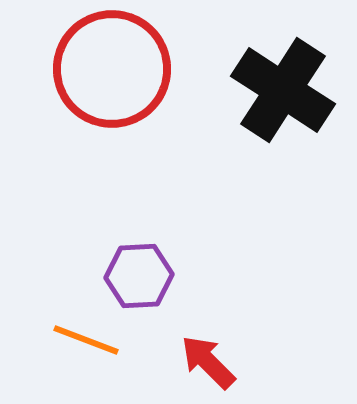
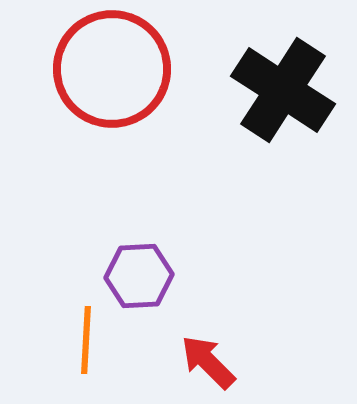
orange line: rotated 72 degrees clockwise
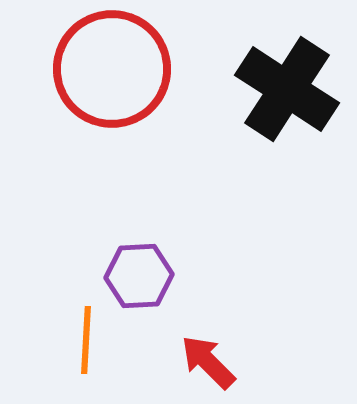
black cross: moved 4 px right, 1 px up
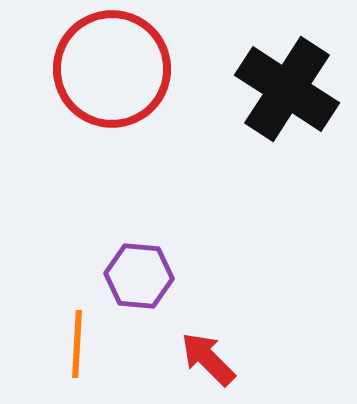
purple hexagon: rotated 8 degrees clockwise
orange line: moved 9 px left, 4 px down
red arrow: moved 3 px up
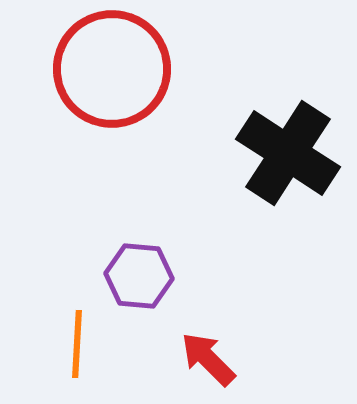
black cross: moved 1 px right, 64 px down
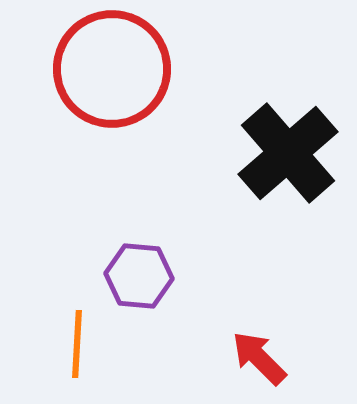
black cross: rotated 16 degrees clockwise
red arrow: moved 51 px right, 1 px up
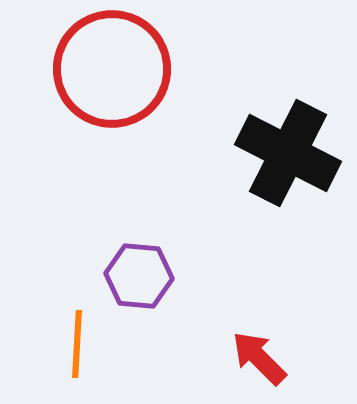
black cross: rotated 22 degrees counterclockwise
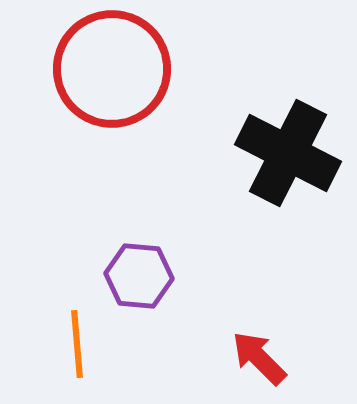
orange line: rotated 8 degrees counterclockwise
